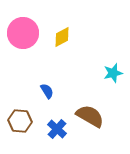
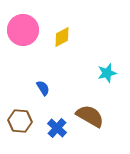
pink circle: moved 3 px up
cyan star: moved 6 px left
blue semicircle: moved 4 px left, 3 px up
blue cross: moved 1 px up
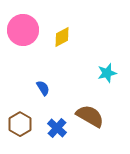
brown hexagon: moved 3 px down; rotated 25 degrees clockwise
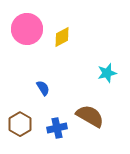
pink circle: moved 4 px right, 1 px up
blue cross: rotated 36 degrees clockwise
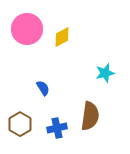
cyan star: moved 2 px left
brown semicircle: rotated 68 degrees clockwise
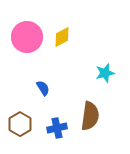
pink circle: moved 8 px down
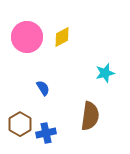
blue cross: moved 11 px left, 5 px down
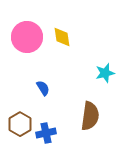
yellow diamond: rotated 70 degrees counterclockwise
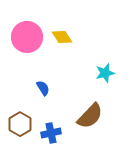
yellow diamond: rotated 25 degrees counterclockwise
brown semicircle: rotated 36 degrees clockwise
blue cross: moved 5 px right
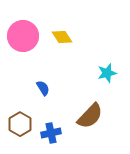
pink circle: moved 4 px left, 1 px up
cyan star: moved 2 px right
